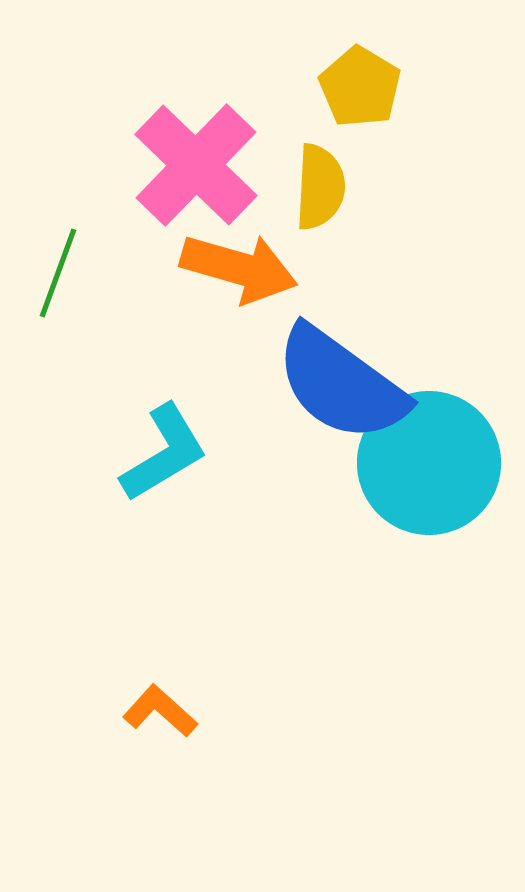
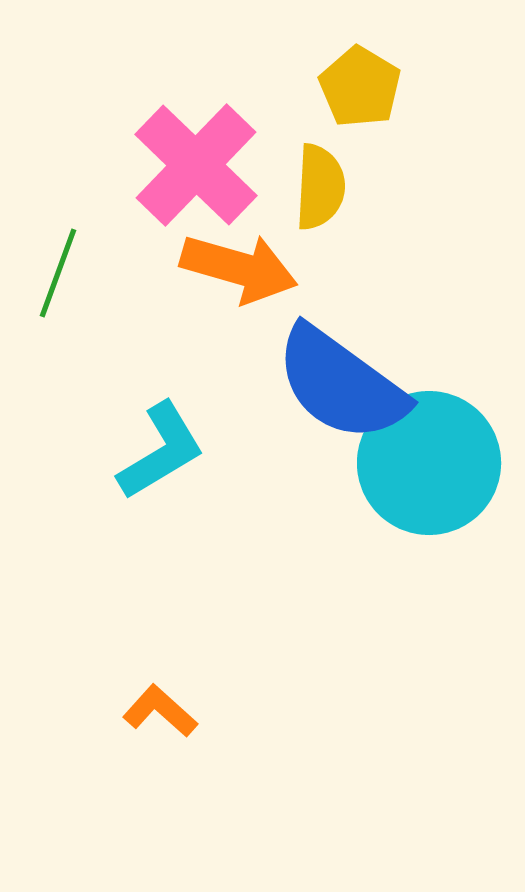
cyan L-shape: moved 3 px left, 2 px up
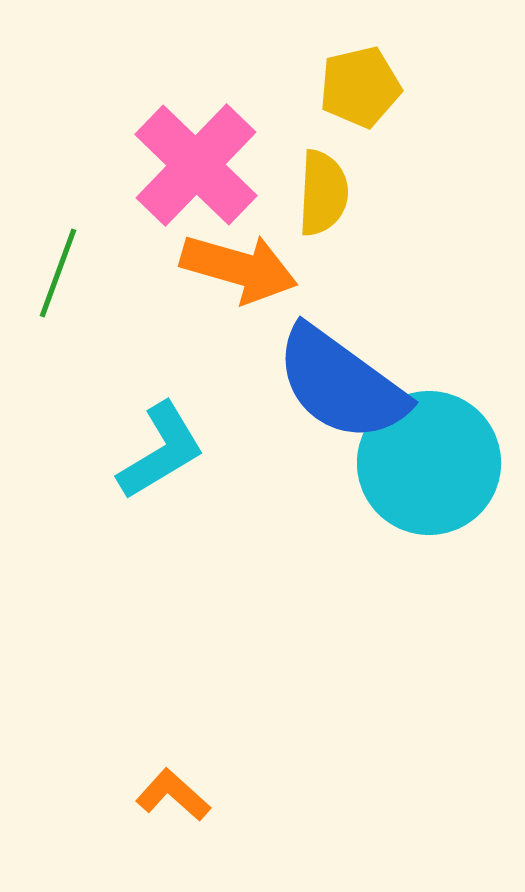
yellow pentagon: rotated 28 degrees clockwise
yellow semicircle: moved 3 px right, 6 px down
orange L-shape: moved 13 px right, 84 px down
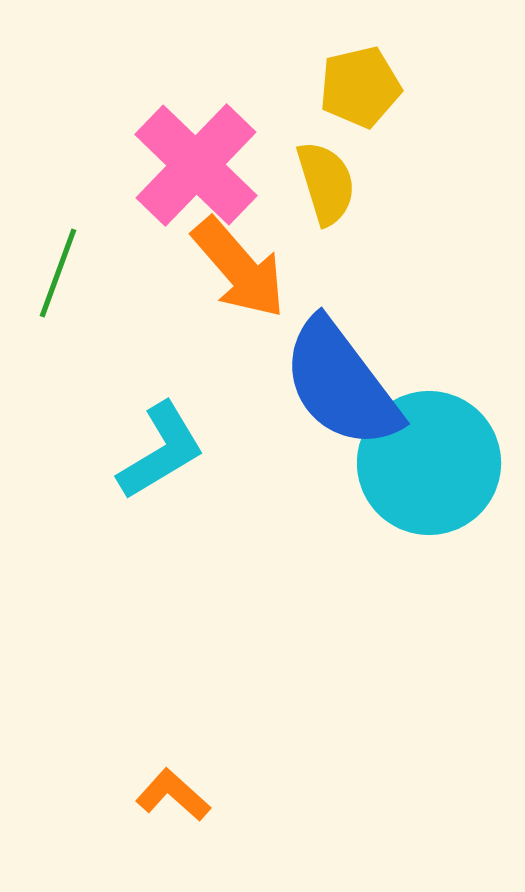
yellow semicircle: moved 3 px right, 10 px up; rotated 20 degrees counterclockwise
orange arrow: rotated 33 degrees clockwise
blue semicircle: rotated 17 degrees clockwise
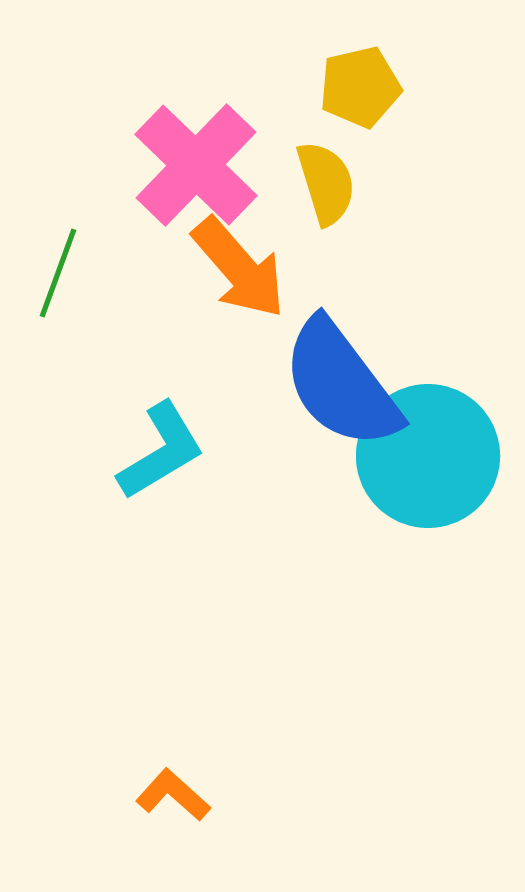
cyan circle: moved 1 px left, 7 px up
